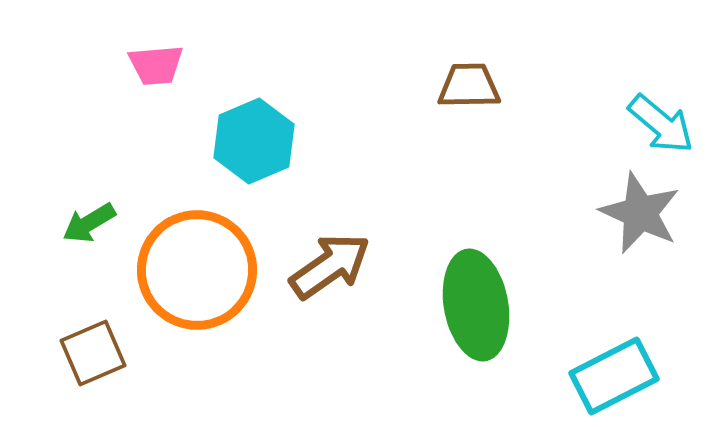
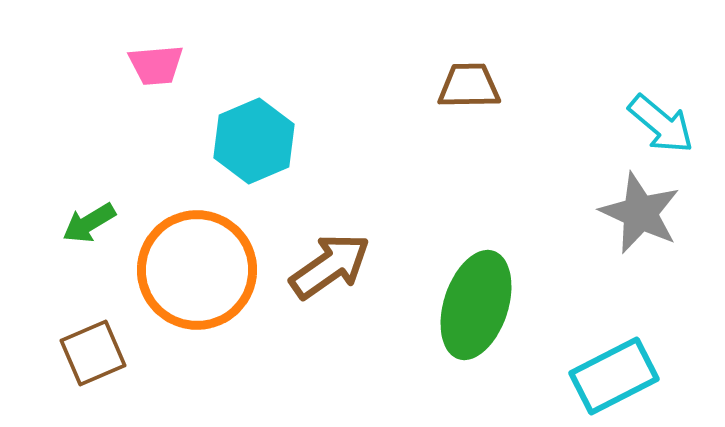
green ellipse: rotated 28 degrees clockwise
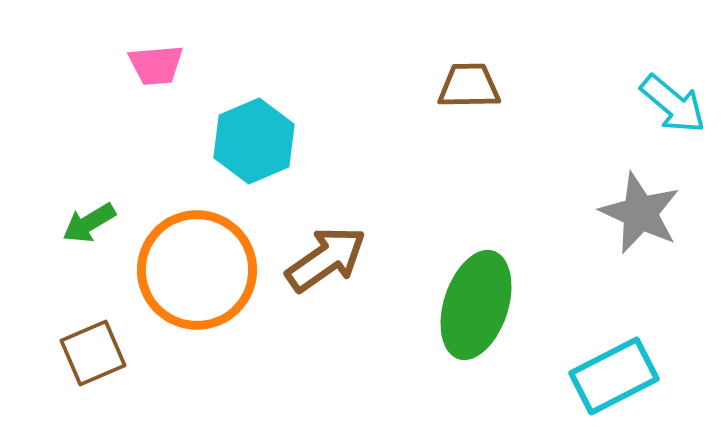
cyan arrow: moved 12 px right, 20 px up
brown arrow: moved 4 px left, 7 px up
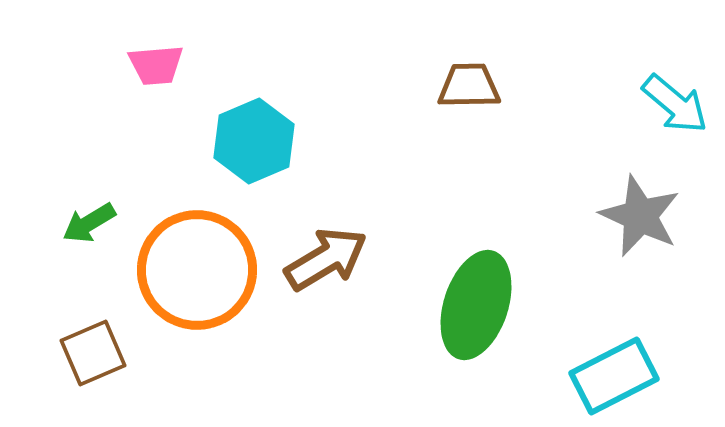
cyan arrow: moved 2 px right
gray star: moved 3 px down
brown arrow: rotated 4 degrees clockwise
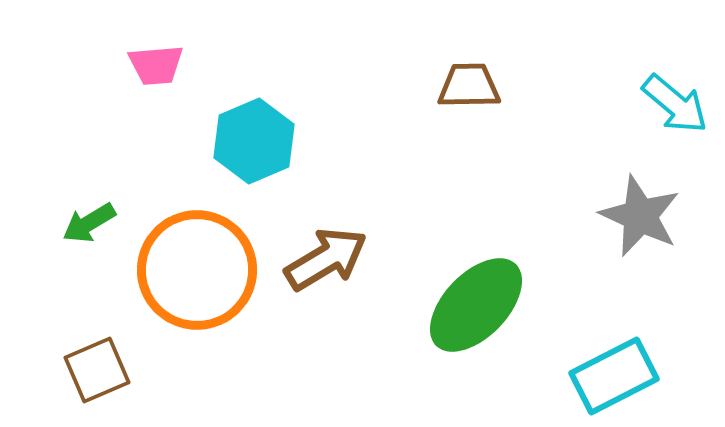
green ellipse: rotated 26 degrees clockwise
brown square: moved 4 px right, 17 px down
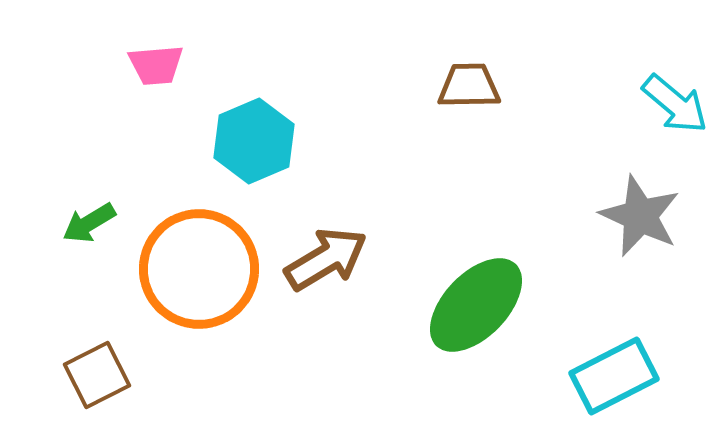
orange circle: moved 2 px right, 1 px up
brown square: moved 5 px down; rotated 4 degrees counterclockwise
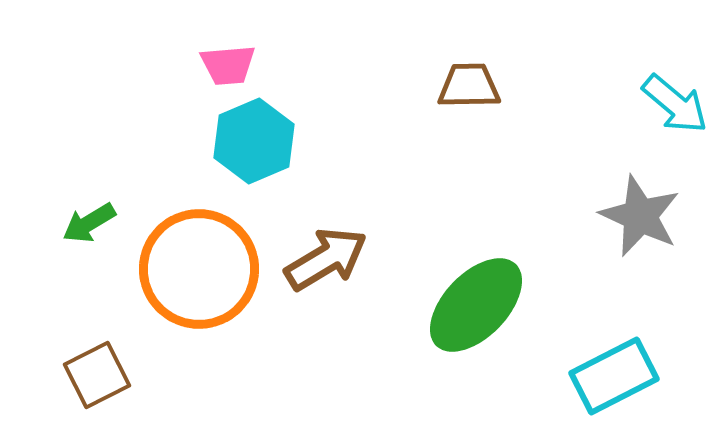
pink trapezoid: moved 72 px right
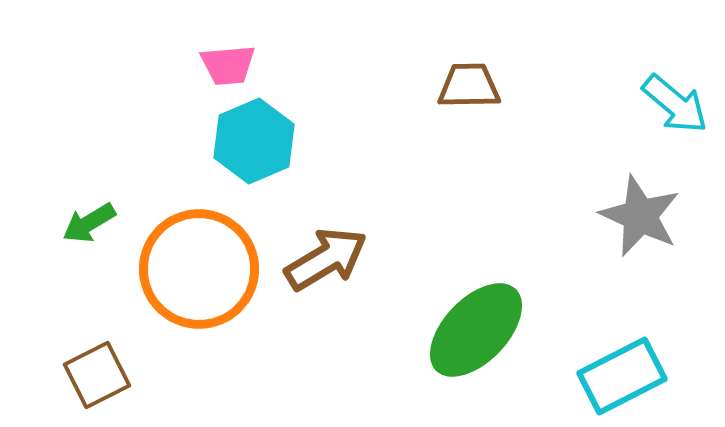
green ellipse: moved 25 px down
cyan rectangle: moved 8 px right
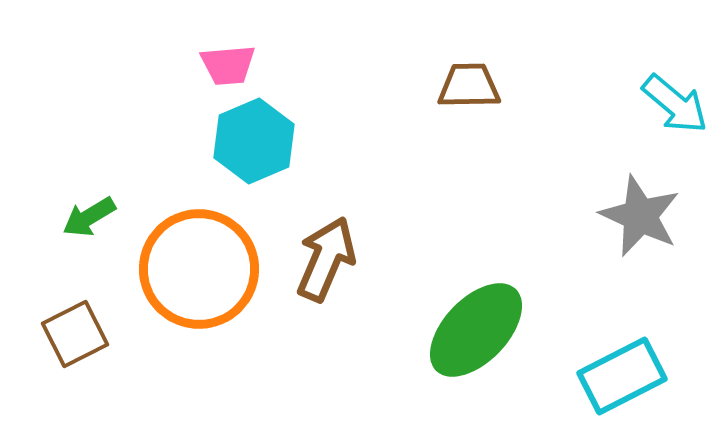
green arrow: moved 6 px up
brown arrow: rotated 36 degrees counterclockwise
brown square: moved 22 px left, 41 px up
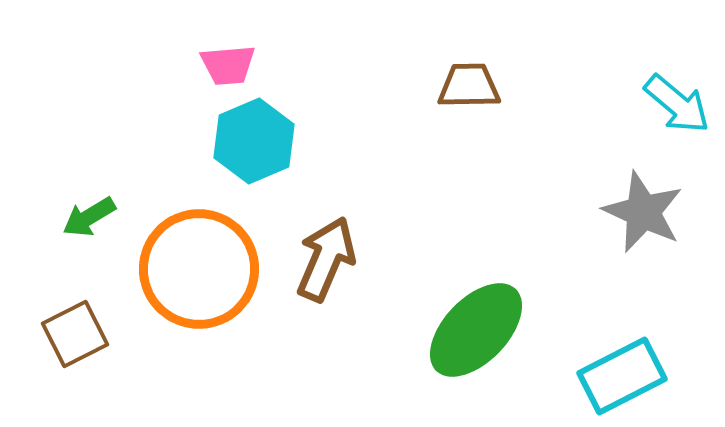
cyan arrow: moved 2 px right
gray star: moved 3 px right, 4 px up
